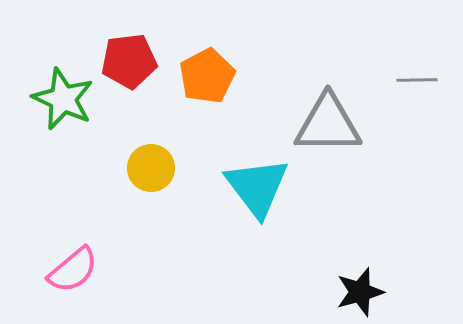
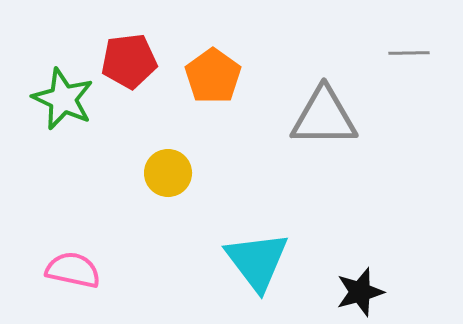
orange pentagon: moved 6 px right; rotated 8 degrees counterclockwise
gray line: moved 8 px left, 27 px up
gray triangle: moved 4 px left, 7 px up
yellow circle: moved 17 px right, 5 px down
cyan triangle: moved 74 px down
pink semicircle: rotated 128 degrees counterclockwise
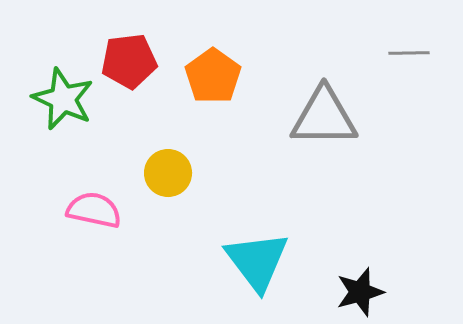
pink semicircle: moved 21 px right, 60 px up
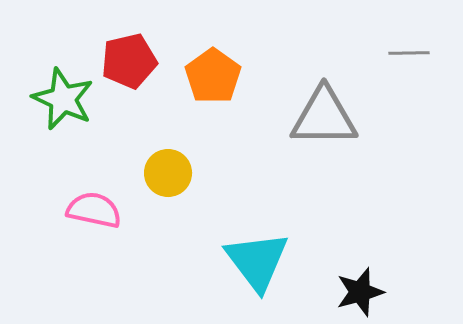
red pentagon: rotated 6 degrees counterclockwise
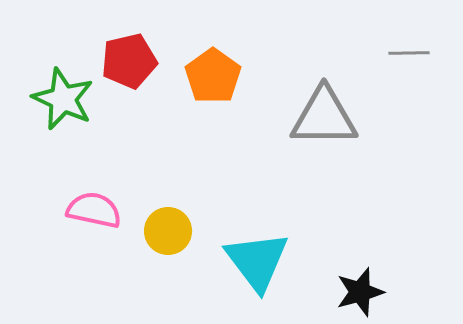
yellow circle: moved 58 px down
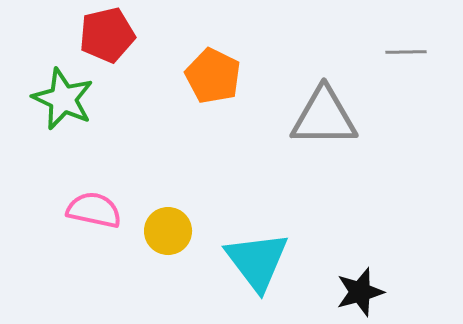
gray line: moved 3 px left, 1 px up
red pentagon: moved 22 px left, 26 px up
orange pentagon: rotated 10 degrees counterclockwise
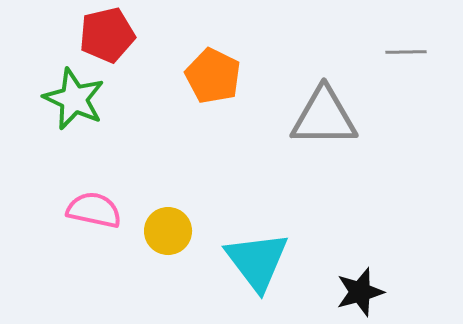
green star: moved 11 px right
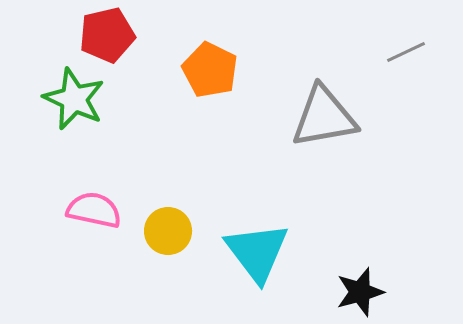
gray line: rotated 24 degrees counterclockwise
orange pentagon: moved 3 px left, 6 px up
gray triangle: rotated 10 degrees counterclockwise
cyan triangle: moved 9 px up
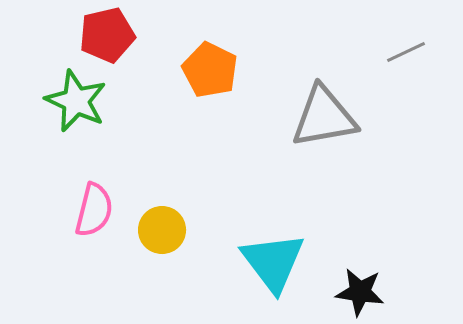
green star: moved 2 px right, 2 px down
pink semicircle: rotated 92 degrees clockwise
yellow circle: moved 6 px left, 1 px up
cyan triangle: moved 16 px right, 10 px down
black star: rotated 24 degrees clockwise
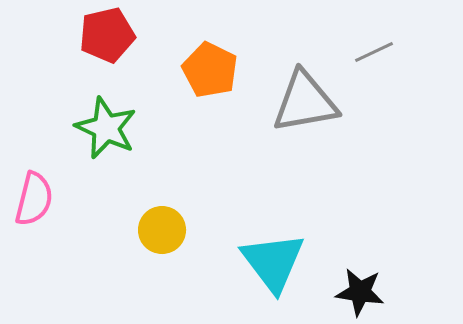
gray line: moved 32 px left
green star: moved 30 px right, 27 px down
gray triangle: moved 19 px left, 15 px up
pink semicircle: moved 60 px left, 11 px up
